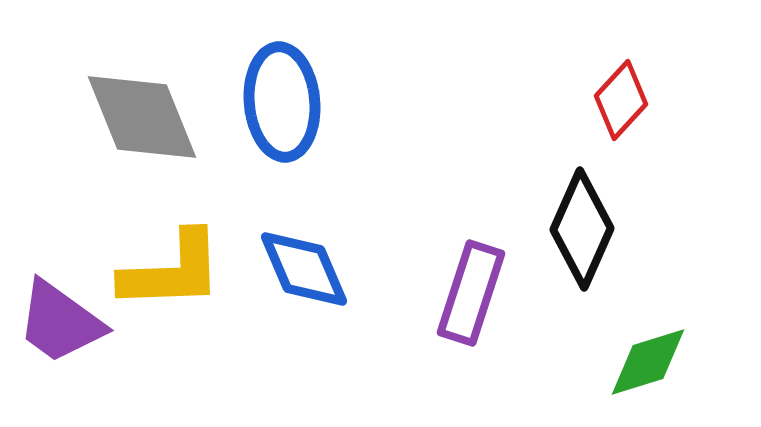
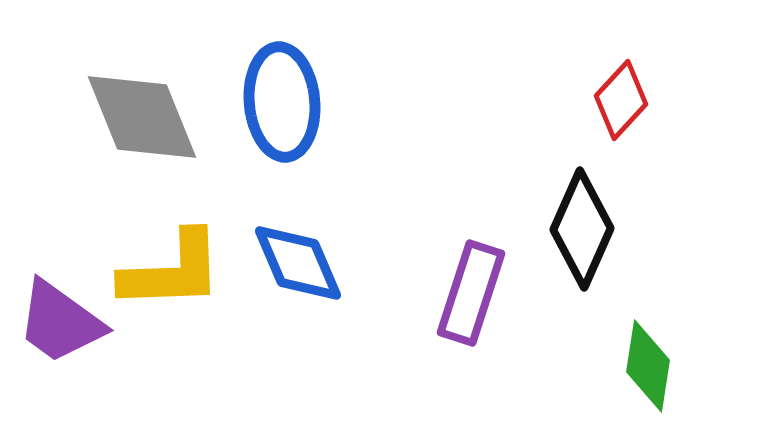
blue diamond: moved 6 px left, 6 px up
green diamond: moved 4 px down; rotated 64 degrees counterclockwise
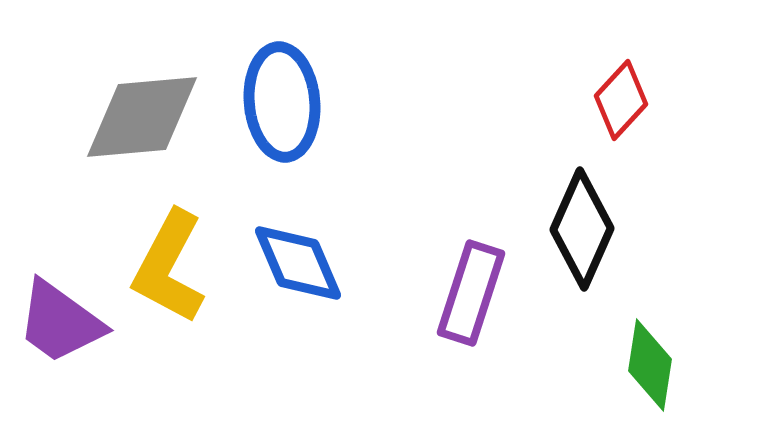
gray diamond: rotated 73 degrees counterclockwise
yellow L-shape: moved 3 px left, 4 px up; rotated 120 degrees clockwise
green diamond: moved 2 px right, 1 px up
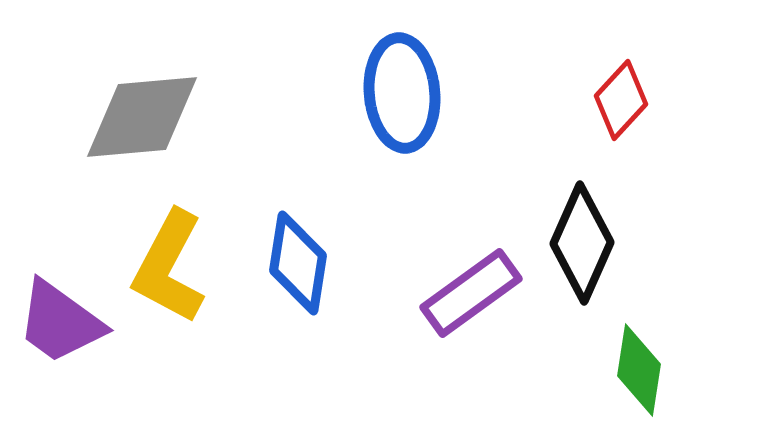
blue ellipse: moved 120 px right, 9 px up
black diamond: moved 14 px down
blue diamond: rotated 32 degrees clockwise
purple rectangle: rotated 36 degrees clockwise
green diamond: moved 11 px left, 5 px down
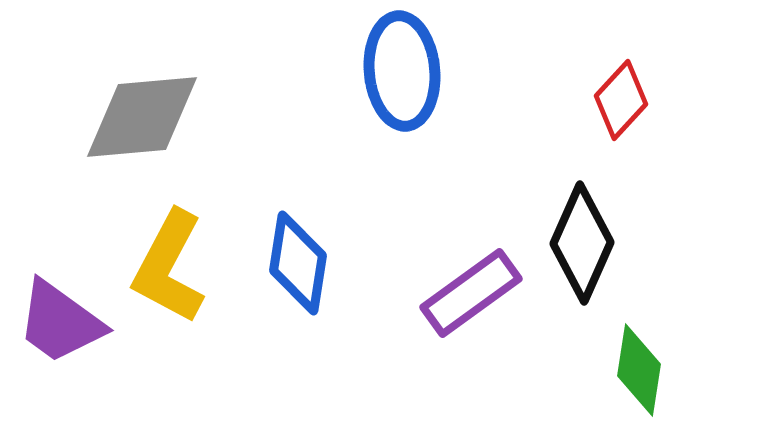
blue ellipse: moved 22 px up
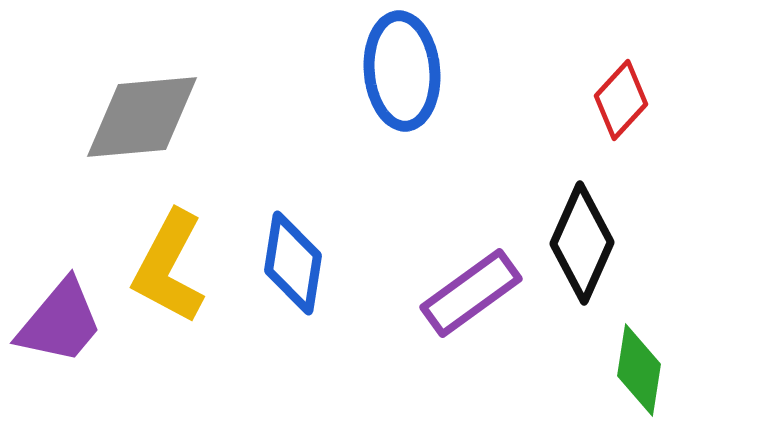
blue diamond: moved 5 px left
purple trapezoid: rotated 86 degrees counterclockwise
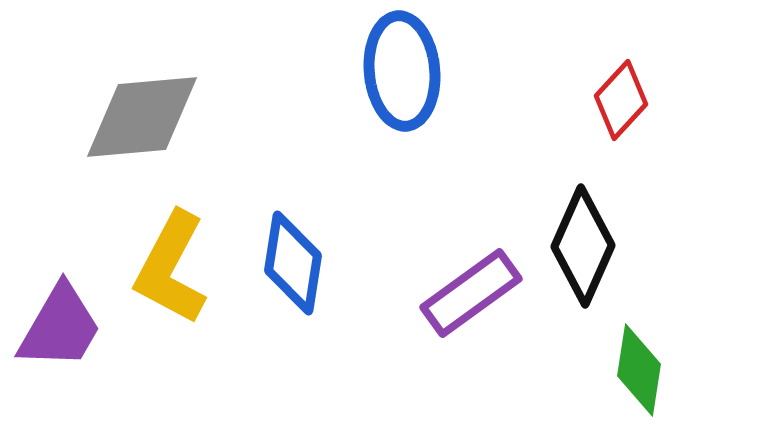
black diamond: moved 1 px right, 3 px down
yellow L-shape: moved 2 px right, 1 px down
purple trapezoid: moved 5 px down; rotated 10 degrees counterclockwise
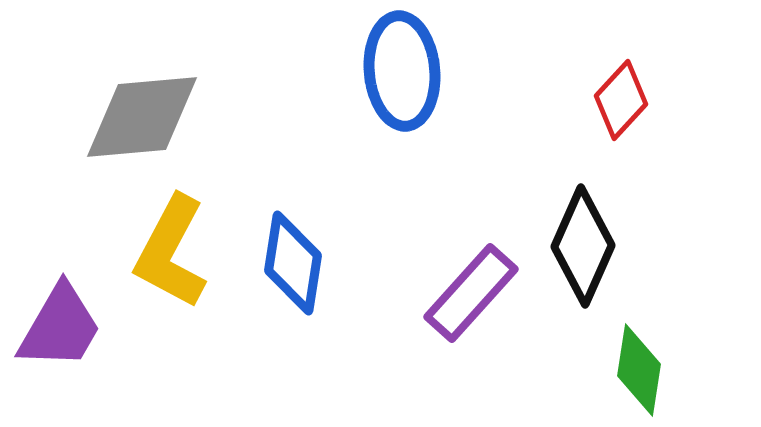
yellow L-shape: moved 16 px up
purple rectangle: rotated 12 degrees counterclockwise
